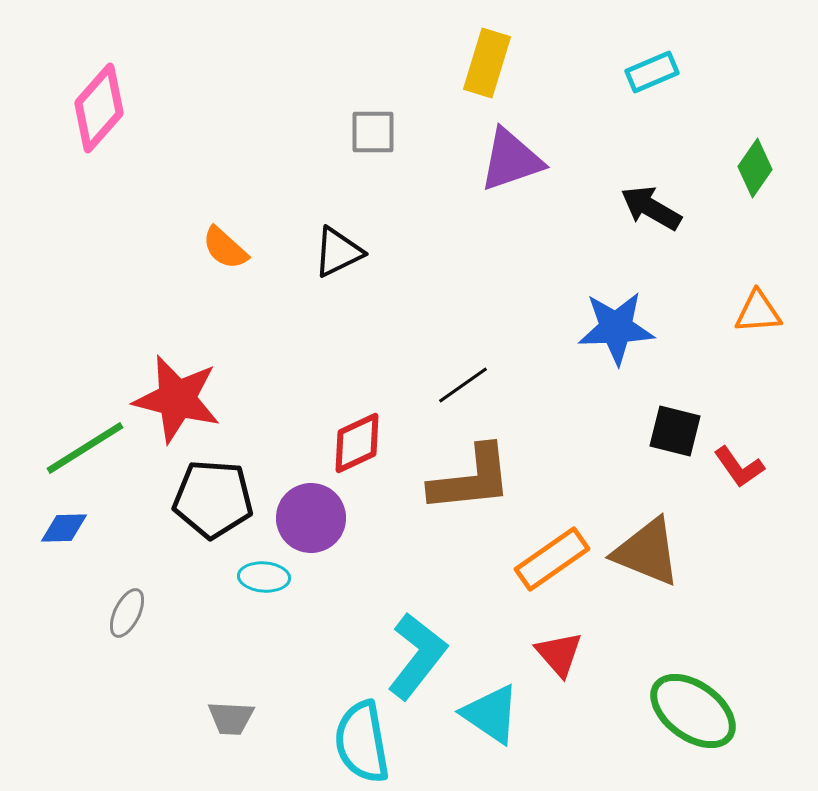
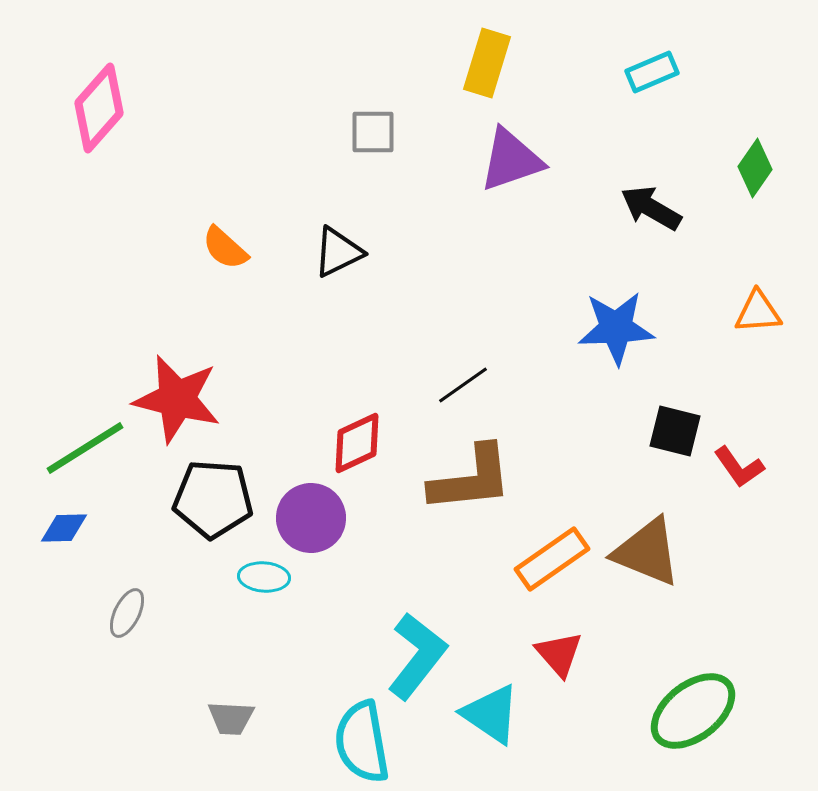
green ellipse: rotated 74 degrees counterclockwise
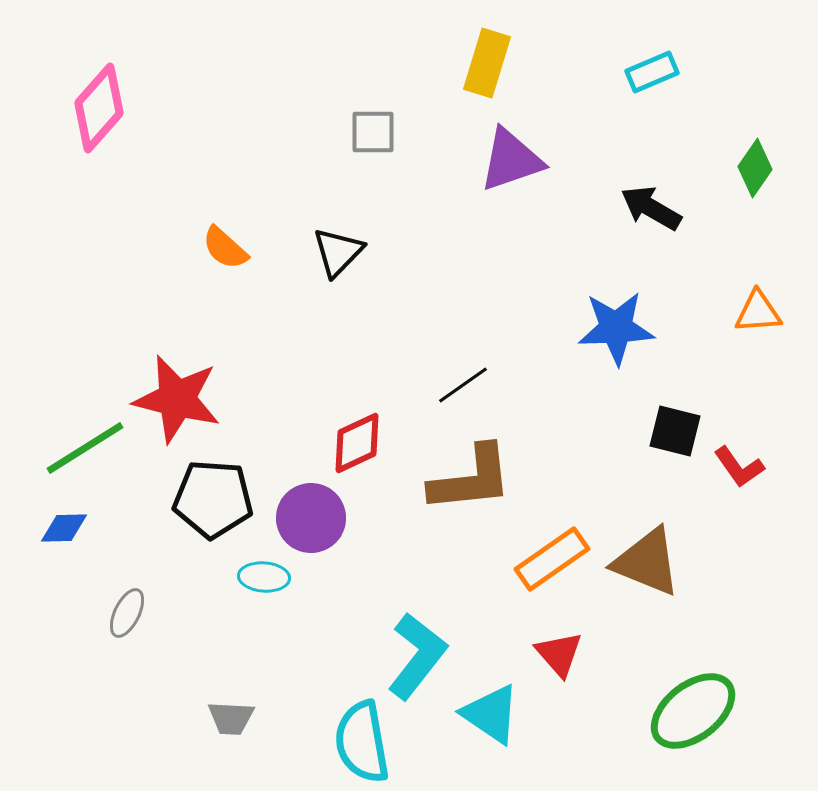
black triangle: rotated 20 degrees counterclockwise
brown triangle: moved 10 px down
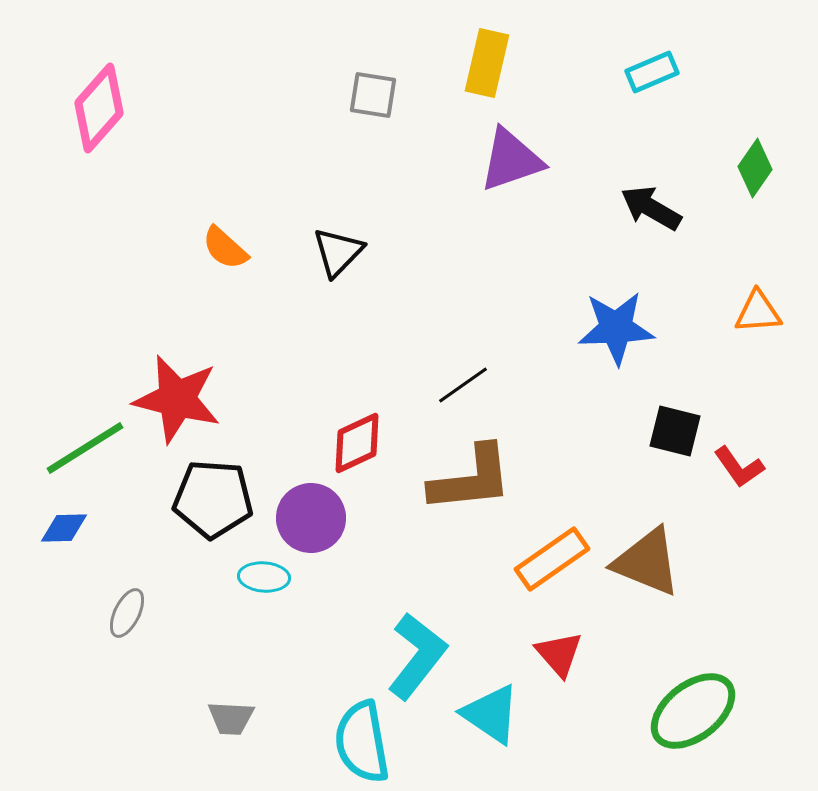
yellow rectangle: rotated 4 degrees counterclockwise
gray square: moved 37 px up; rotated 9 degrees clockwise
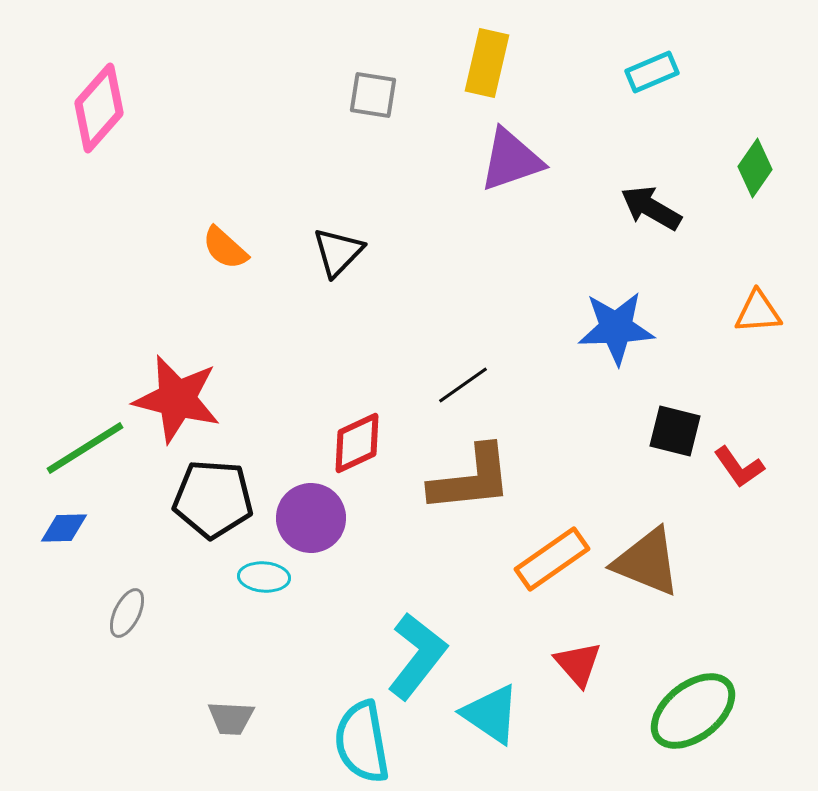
red triangle: moved 19 px right, 10 px down
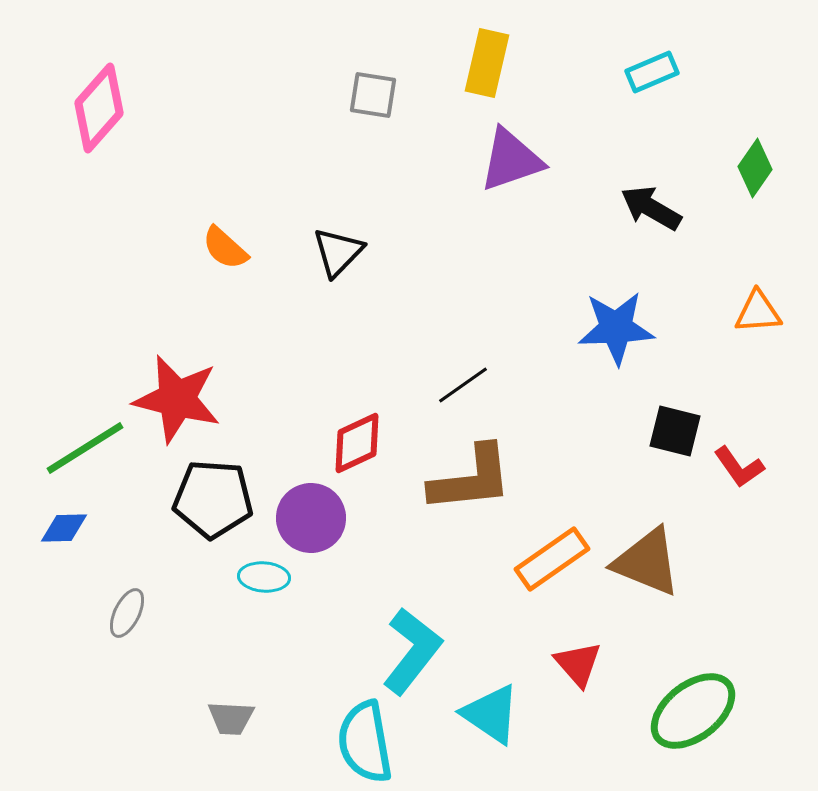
cyan L-shape: moved 5 px left, 5 px up
cyan semicircle: moved 3 px right
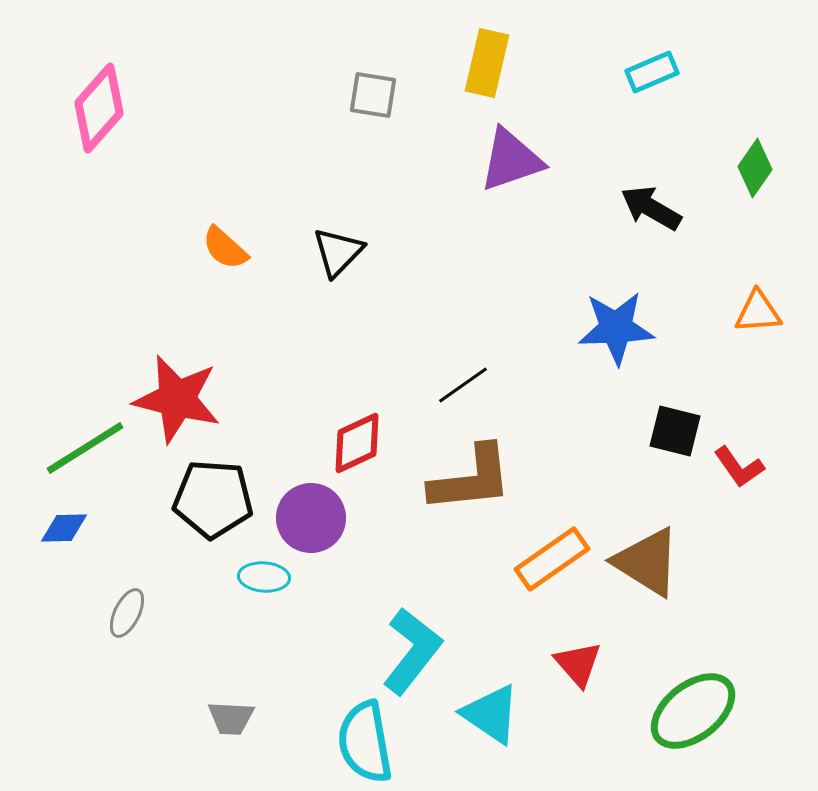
brown triangle: rotated 10 degrees clockwise
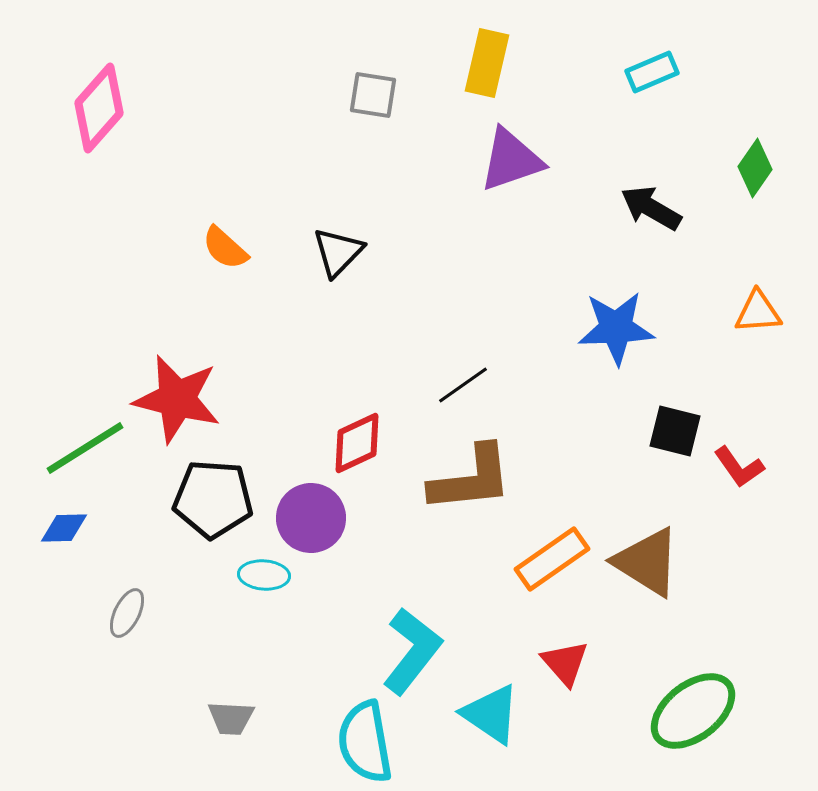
cyan ellipse: moved 2 px up
red triangle: moved 13 px left, 1 px up
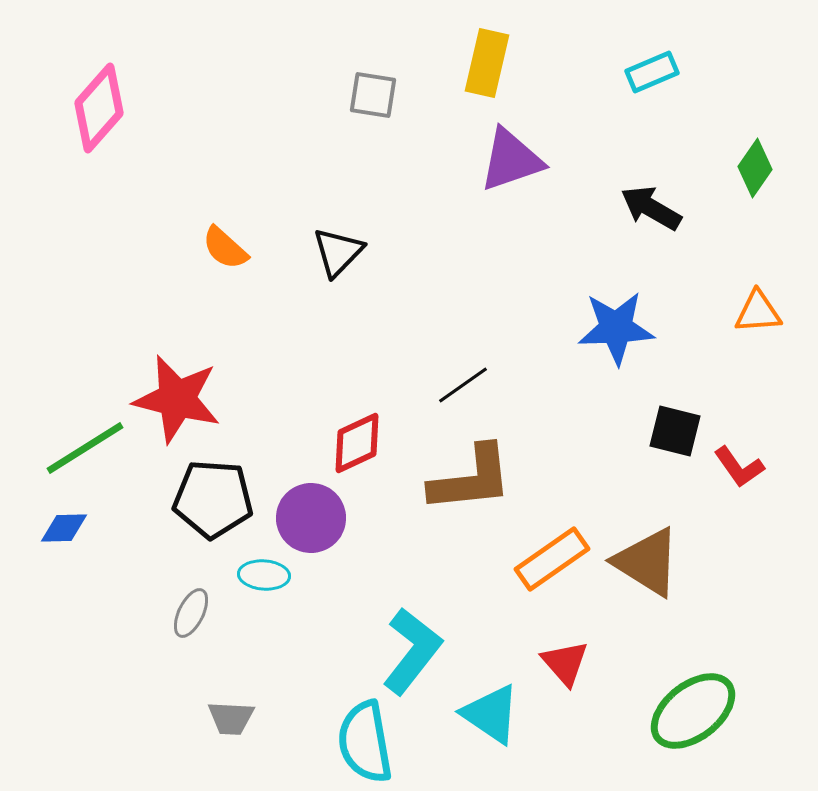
gray ellipse: moved 64 px right
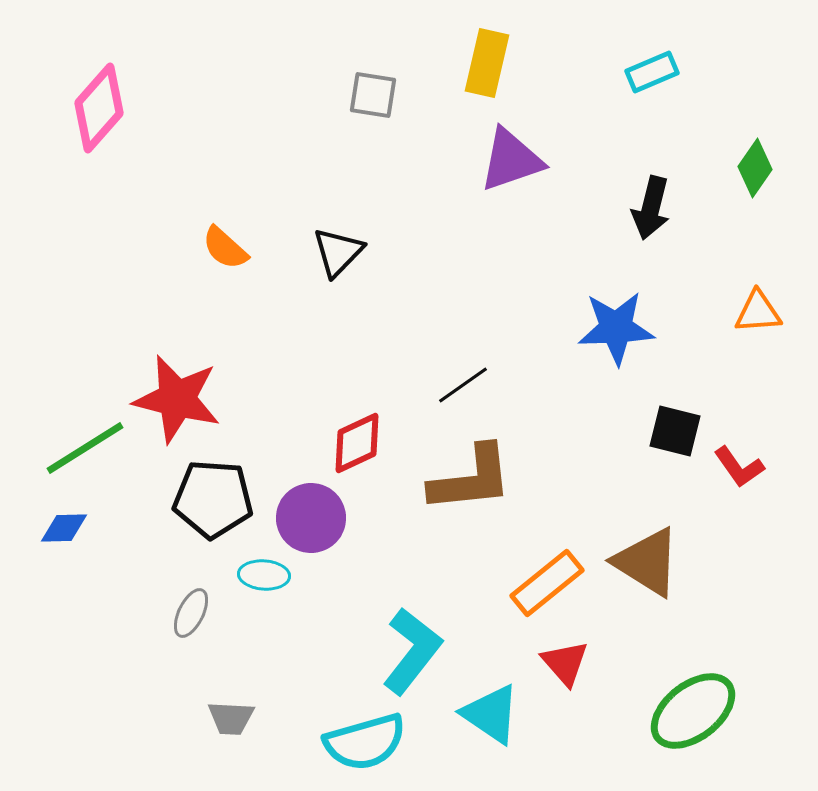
black arrow: rotated 106 degrees counterclockwise
orange rectangle: moved 5 px left, 24 px down; rotated 4 degrees counterclockwise
cyan semicircle: rotated 96 degrees counterclockwise
